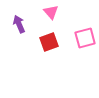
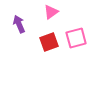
pink triangle: rotated 35 degrees clockwise
pink square: moved 9 px left
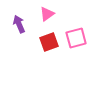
pink triangle: moved 4 px left, 2 px down
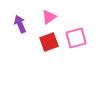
pink triangle: moved 2 px right, 3 px down
purple arrow: moved 1 px right
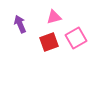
pink triangle: moved 5 px right; rotated 21 degrees clockwise
pink square: rotated 15 degrees counterclockwise
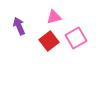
purple arrow: moved 1 px left, 2 px down
red square: moved 1 px up; rotated 18 degrees counterclockwise
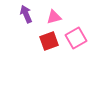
purple arrow: moved 7 px right, 12 px up
red square: rotated 18 degrees clockwise
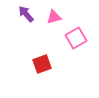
purple arrow: rotated 18 degrees counterclockwise
red square: moved 7 px left, 23 px down
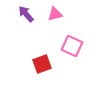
pink triangle: moved 1 px right, 3 px up
pink square: moved 4 px left, 8 px down; rotated 35 degrees counterclockwise
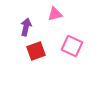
purple arrow: moved 13 px down; rotated 54 degrees clockwise
red square: moved 6 px left, 13 px up
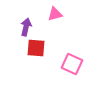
pink square: moved 18 px down
red square: moved 3 px up; rotated 24 degrees clockwise
